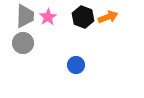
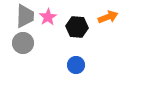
black hexagon: moved 6 px left, 10 px down; rotated 15 degrees counterclockwise
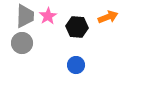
pink star: moved 1 px up
gray circle: moved 1 px left
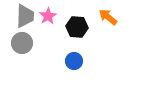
orange arrow: rotated 120 degrees counterclockwise
blue circle: moved 2 px left, 4 px up
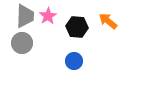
orange arrow: moved 4 px down
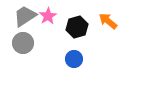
gray trapezoid: rotated 125 degrees counterclockwise
black hexagon: rotated 20 degrees counterclockwise
gray circle: moved 1 px right
blue circle: moved 2 px up
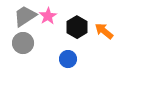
orange arrow: moved 4 px left, 10 px down
black hexagon: rotated 15 degrees counterclockwise
blue circle: moved 6 px left
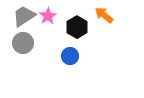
gray trapezoid: moved 1 px left
orange arrow: moved 16 px up
blue circle: moved 2 px right, 3 px up
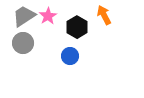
orange arrow: rotated 24 degrees clockwise
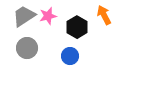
pink star: rotated 18 degrees clockwise
gray circle: moved 4 px right, 5 px down
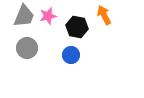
gray trapezoid: rotated 145 degrees clockwise
black hexagon: rotated 20 degrees counterclockwise
blue circle: moved 1 px right, 1 px up
